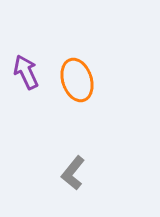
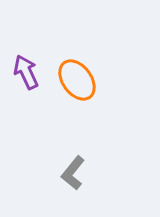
orange ellipse: rotated 18 degrees counterclockwise
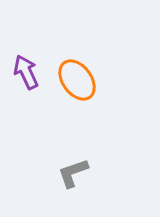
gray L-shape: rotated 32 degrees clockwise
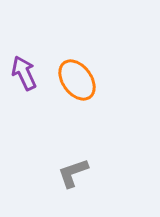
purple arrow: moved 2 px left, 1 px down
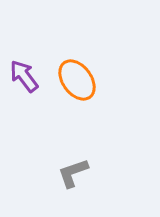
purple arrow: moved 3 px down; rotated 12 degrees counterclockwise
